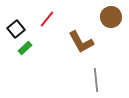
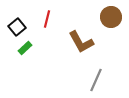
red line: rotated 24 degrees counterclockwise
black square: moved 1 px right, 2 px up
gray line: rotated 30 degrees clockwise
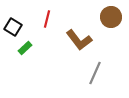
black square: moved 4 px left; rotated 18 degrees counterclockwise
brown L-shape: moved 2 px left, 2 px up; rotated 8 degrees counterclockwise
gray line: moved 1 px left, 7 px up
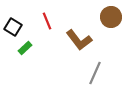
red line: moved 2 px down; rotated 36 degrees counterclockwise
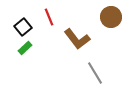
red line: moved 2 px right, 4 px up
black square: moved 10 px right; rotated 18 degrees clockwise
brown L-shape: moved 2 px left, 1 px up
gray line: rotated 55 degrees counterclockwise
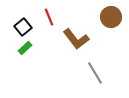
brown L-shape: moved 1 px left
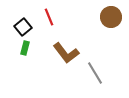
brown L-shape: moved 10 px left, 14 px down
green rectangle: rotated 32 degrees counterclockwise
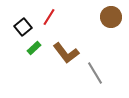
red line: rotated 54 degrees clockwise
green rectangle: moved 9 px right; rotated 32 degrees clockwise
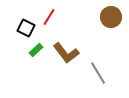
black square: moved 3 px right, 1 px down; rotated 24 degrees counterclockwise
green rectangle: moved 2 px right, 2 px down
gray line: moved 3 px right
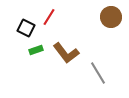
green rectangle: rotated 24 degrees clockwise
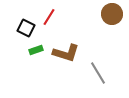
brown circle: moved 1 px right, 3 px up
brown L-shape: rotated 36 degrees counterclockwise
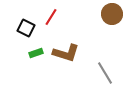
red line: moved 2 px right
green rectangle: moved 3 px down
gray line: moved 7 px right
